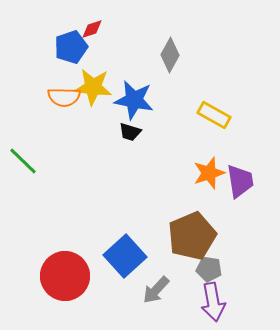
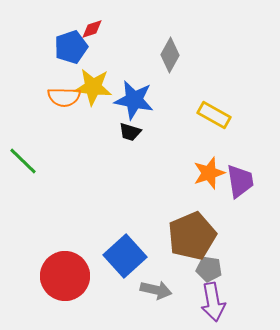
gray arrow: rotated 120 degrees counterclockwise
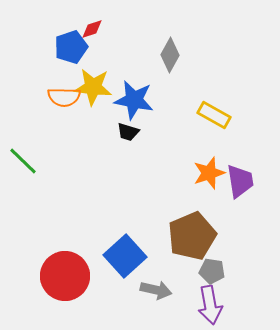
black trapezoid: moved 2 px left
gray pentagon: moved 3 px right, 2 px down
purple arrow: moved 3 px left, 3 px down
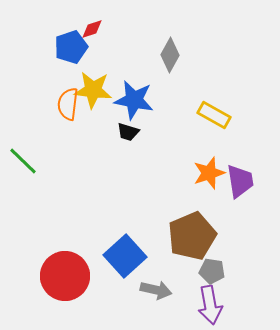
yellow star: moved 3 px down
orange semicircle: moved 4 px right, 7 px down; rotated 96 degrees clockwise
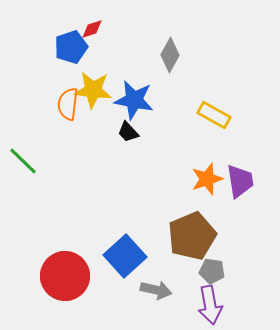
black trapezoid: rotated 30 degrees clockwise
orange star: moved 2 px left, 6 px down
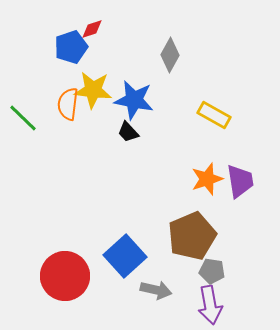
green line: moved 43 px up
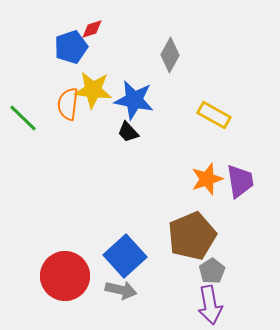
gray pentagon: rotated 30 degrees clockwise
gray arrow: moved 35 px left
